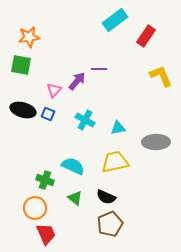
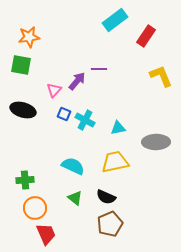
blue square: moved 16 px right
green cross: moved 20 px left; rotated 24 degrees counterclockwise
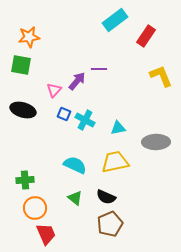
cyan semicircle: moved 2 px right, 1 px up
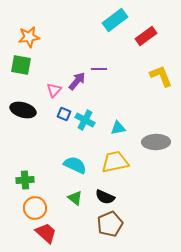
red rectangle: rotated 20 degrees clockwise
black semicircle: moved 1 px left
red trapezoid: moved 1 px up; rotated 25 degrees counterclockwise
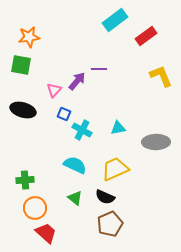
cyan cross: moved 3 px left, 10 px down
yellow trapezoid: moved 7 px down; rotated 12 degrees counterclockwise
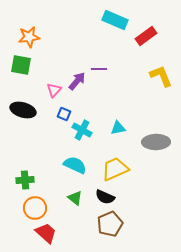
cyan rectangle: rotated 60 degrees clockwise
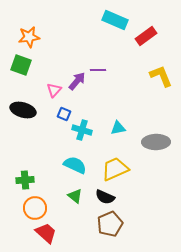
green square: rotated 10 degrees clockwise
purple line: moved 1 px left, 1 px down
cyan cross: rotated 12 degrees counterclockwise
green triangle: moved 2 px up
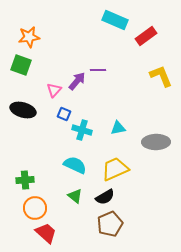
black semicircle: rotated 54 degrees counterclockwise
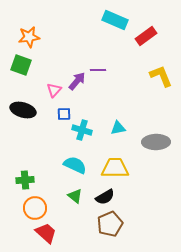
blue square: rotated 24 degrees counterclockwise
yellow trapezoid: moved 1 px up; rotated 24 degrees clockwise
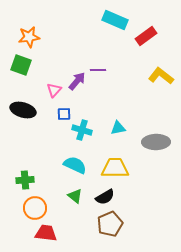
yellow L-shape: rotated 30 degrees counterclockwise
red trapezoid: rotated 35 degrees counterclockwise
